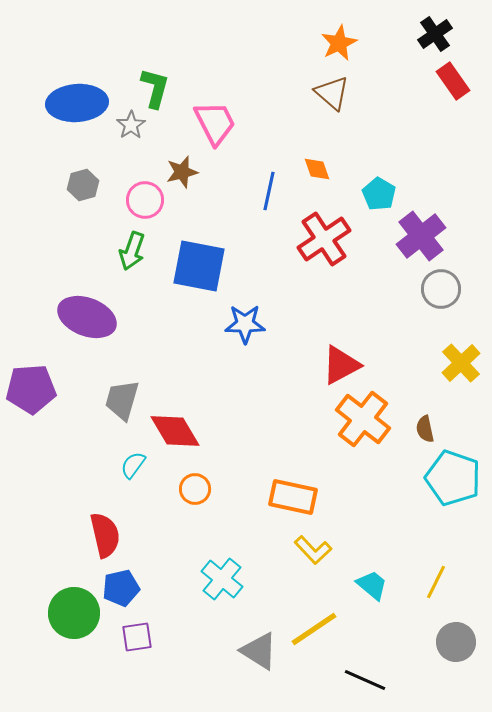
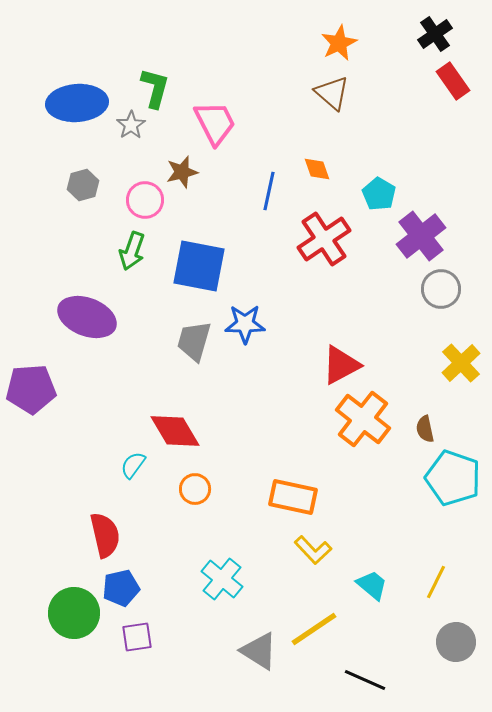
gray trapezoid at (122, 400): moved 72 px right, 59 px up
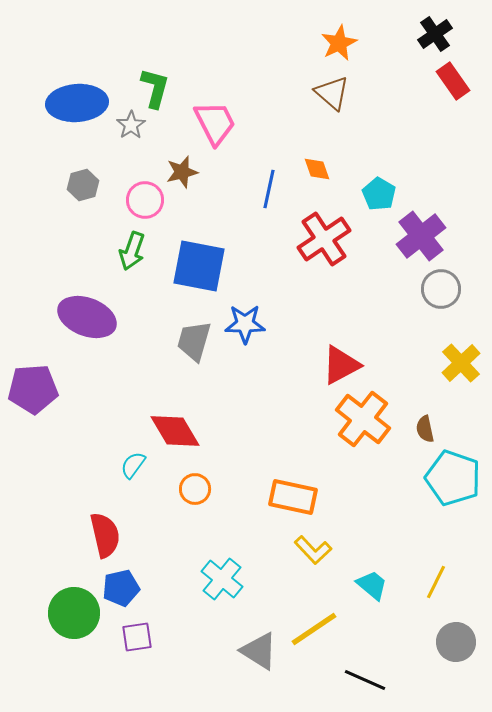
blue line at (269, 191): moved 2 px up
purple pentagon at (31, 389): moved 2 px right
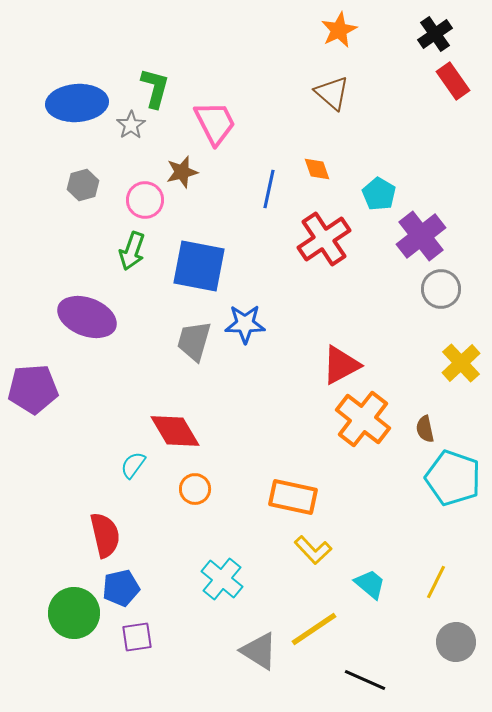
orange star at (339, 43): moved 13 px up
cyan trapezoid at (372, 585): moved 2 px left, 1 px up
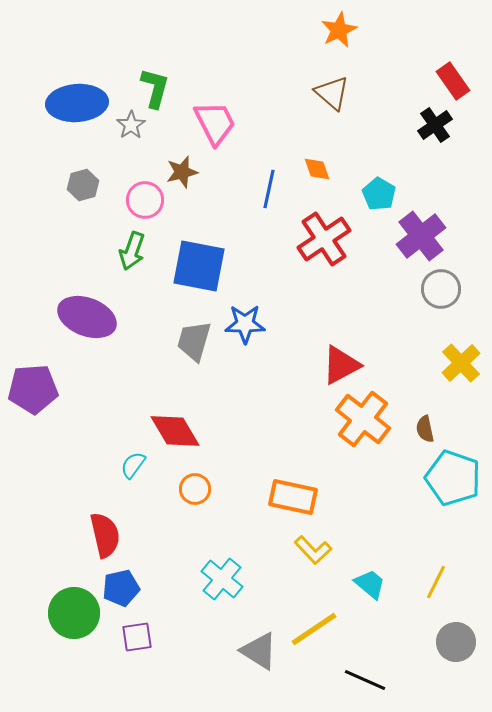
black cross at (435, 34): moved 91 px down
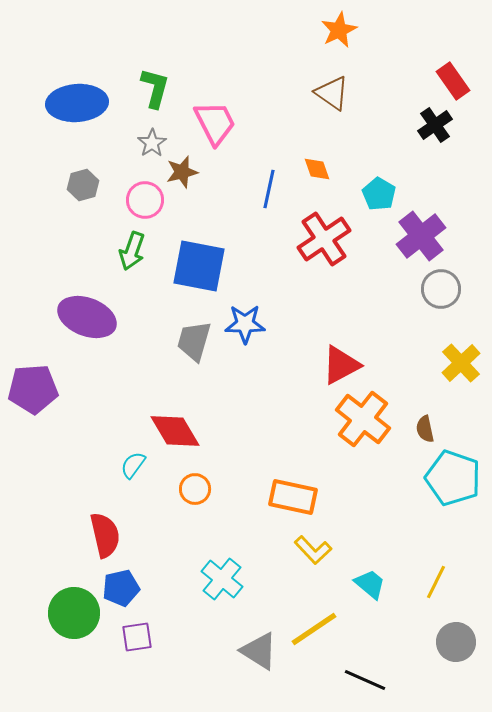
brown triangle at (332, 93): rotated 6 degrees counterclockwise
gray star at (131, 125): moved 21 px right, 18 px down
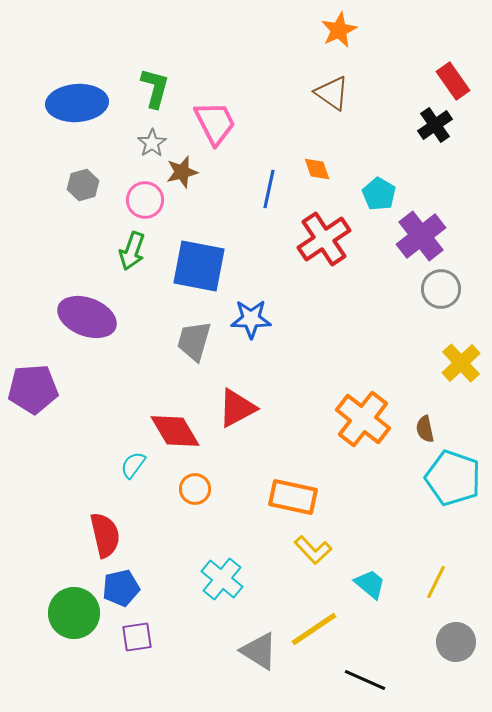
blue star at (245, 324): moved 6 px right, 5 px up
red triangle at (341, 365): moved 104 px left, 43 px down
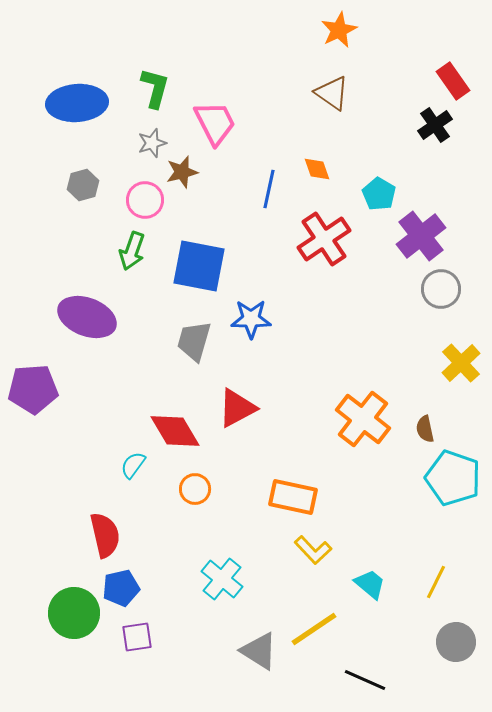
gray star at (152, 143): rotated 16 degrees clockwise
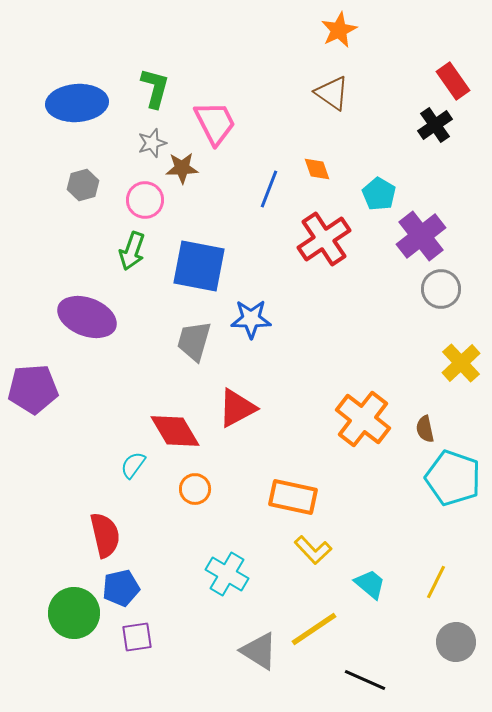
brown star at (182, 172): moved 4 px up; rotated 12 degrees clockwise
blue line at (269, 189): rotated 9 degrees clockwise
cyan cross at (222, 579): moved 5 px right, 5 px up; rotated 9 degrees counterclockwise
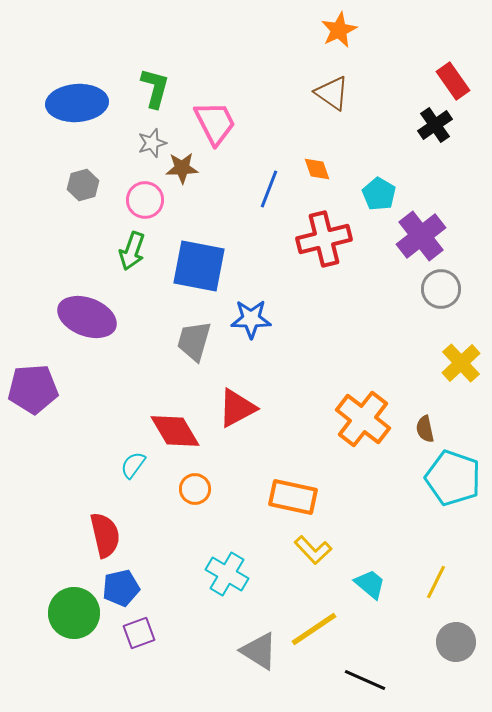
red cross at (324, 239): rotated 20 degrees clockwise
purple square at (137, 637): moved 2 px right, 4 px up; rotated 12 degrees counterclockwise
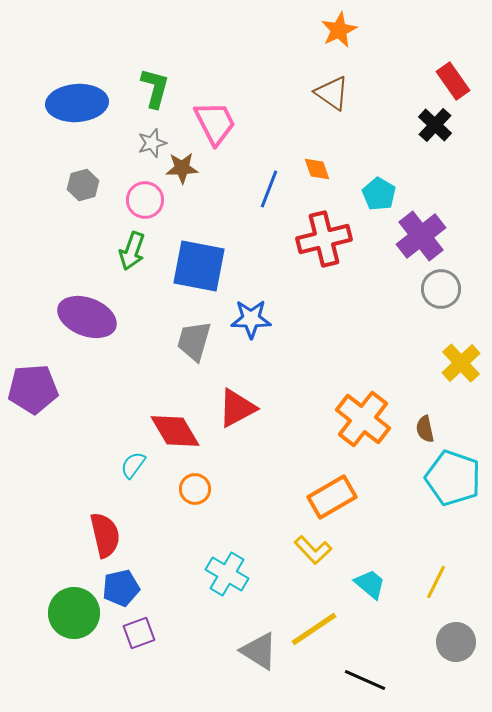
black cross at (435, 125): rotated 12 degrees counterclockwise
orange rectangle at (293, 497): moved 39 px right; rotated 42 degrees counterclockwise
